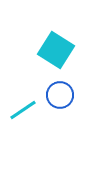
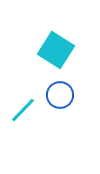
cyan line: rotated 12 degrees counterclockwise
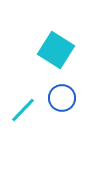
blue circle: moved 2 px right, 3 px down
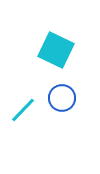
cyan square: rotated 6 degrees counterclockwise
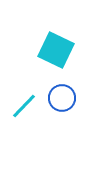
cyan line: moved 1 px right, 4 px up
